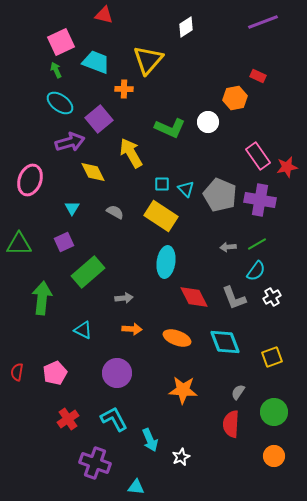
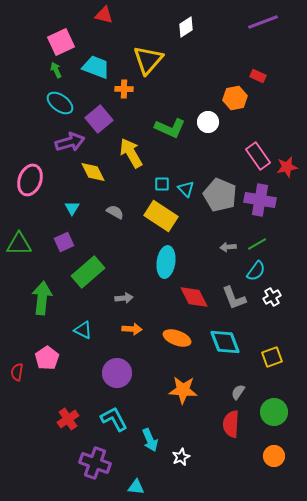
cyan trapezoid at (96, 62): moved 5 px down
pink pentagon at (55, 373): moved 8 px left, 15 px up; rotated 10 degrees counterclockwise
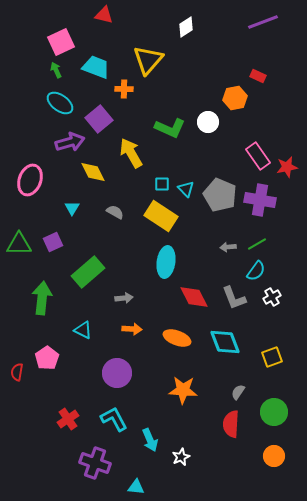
purple square at (64, 242): moved 11 px left
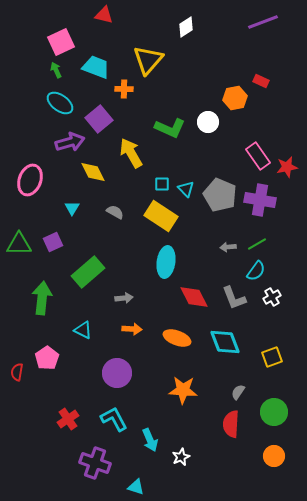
red rectangle at (258, 76): moved 3 px right, 5 px down
cyan triangle at (136, 487): rotated 12 degrees clockwise
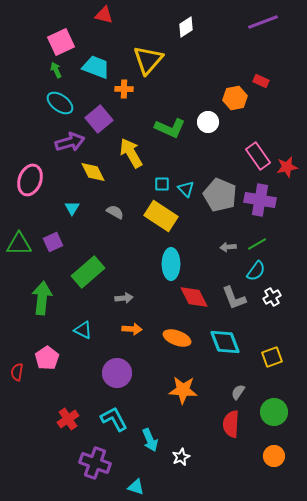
cyan ellipse at (166, 262): moved 5 px right, 2 px down; rotated 8 degrees counterclockwise
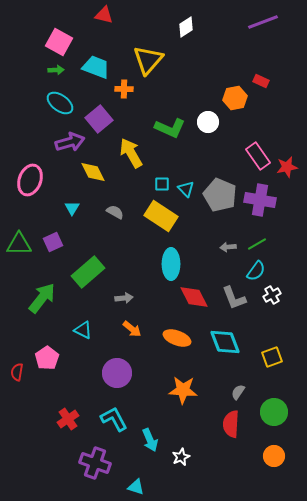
pink square at (61, 42): moved 2 px left; rotated 36 degrees counterclockwise
green arrow at (56, 70): rotated 112 degrees clockwise
white cross at (272, 297): moved 2 px up
green arrow at (42, 298): rotated 32 degrees clockwise
orange arrow at (132, 329): rotated 36 degrees clockwise
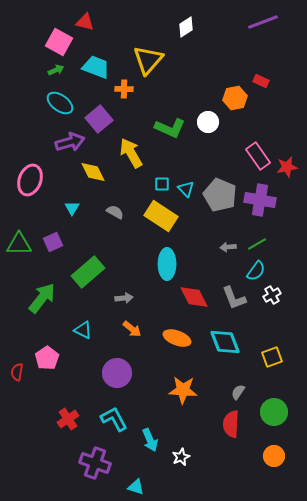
red triangle at (104, 15): moved 19 px left, 7 px down
green arrow at (56, 70): rotated 21 degrees counterclockwise
cyan ellipse at (171, 264): moved 4 px left
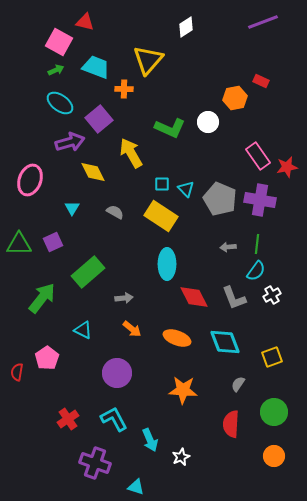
gray pentagon at (220, 195): moved 4 px down
green line at (257, 244): rotated 54 degrees counterclockwise
gray semicircle at (238, 392): moved 8 px up
